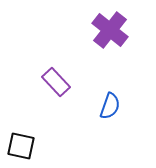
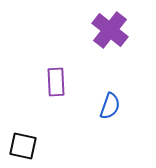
purple rectangle: rotated 40 degrees clockwise
black square: moved 2 px right
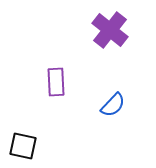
blue semicircle: moved 3 px right, 1 px up; rotated 24 degrees clockwise
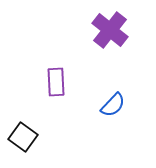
black square: moved 9 px up; rotated 24 degrees clockwise
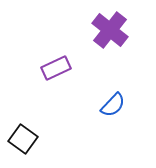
purple rectangle: moved 14 px up; rotated 68 degrees clockwise
black square: moved 2 px down
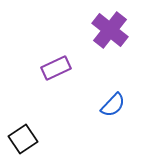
black square: rotated 20 degrees clockwise
